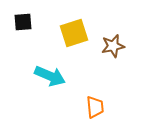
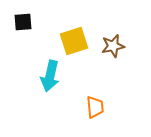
yellow square: moved 8 px down
cyan arrow: rotated 80 degrees clockwise
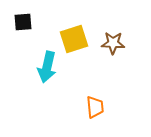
yellow square: moved 2 px up
brown star: moved 3 px up; rotated 15 degrees clockwise
cyan arrow: moved 3 px left, 9 px up
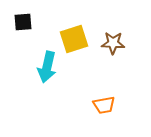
orange trapezoid: moved 9 px right, 2 px up; rotated 85 degrees clockwise
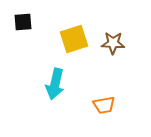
cyan arrow: moved 8 px right, 17 px down
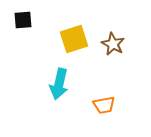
black square: moved 2 px up
brown star: moved 1 px down; rotated 25 degrees clockwise
cyan arrow: moved 4 px right
